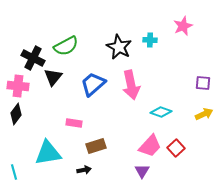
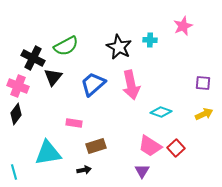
pink cross: rotated 15 degrees clockwise
pink trapezoid: rotated 80 degrees clockwise
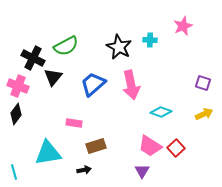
purple square: rotated 14 degrees clockwise
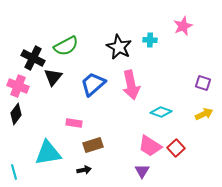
brown rectangle: moved 3 px left, 1 px up
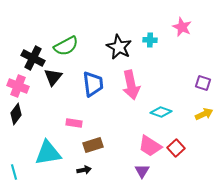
pink star: moved 1 px left, 1 px down; rotated 24 degrees counterclockwise
blue trapezoid: rotated 124 degrees clockwise
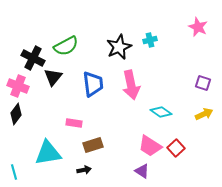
pink star: moved 16 px right
cyan cross: rotated 16 degrees counterclockwise
black star: rotated 20 degrees clockwise
cyan diamond: rotated 15 degrees clockwise
purple triangle: rotated 28 degrees counterclockwise
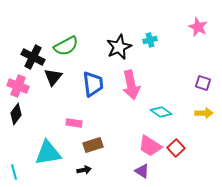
black cross: moved 1 px up
yellow arrow: moved 1 px up; rotated 24 degrees clockwise
